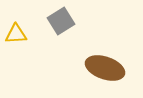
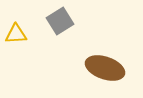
gray square: moved 1 px left
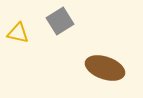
yellow triangle: moved 2 px right, 1 px up; rotated 15 degrees clockwise
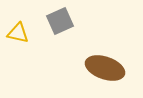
gray square: rotated 8 degrees clockwise
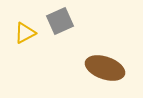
yellow triangle: moved 7 px right; rotated 40 degrees counterclockwise
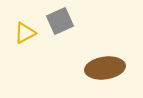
brown ellipse: rotated 27 degrees counterclockwise
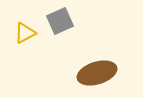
brown ellipse: moved 8 px left, 5 px down; rotated 9 degrees counterclockwise
